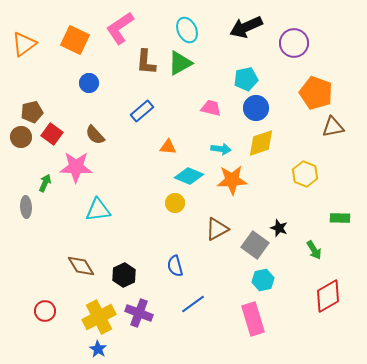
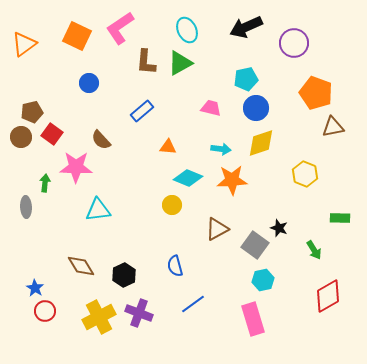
orange square at (75, 40): moved 2 px right, 4 px up
brown semicircle at (95, 135): moved 6 px right, 5 px down
cyan diamond at (189, 176): moved 1 px left, 2 px down
green arrow at (45, 183): rotated 18 degrees counterclockwise
yellow circle at (175, 203): moved 3 px left, 2 px down
blue star at (98, 349): moved 63 px left, 61 px up
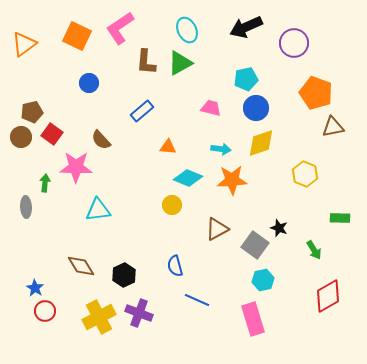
blue line at (193, 304): moved 4 px right, 4 px up; rotated 60 degrees clockwise
